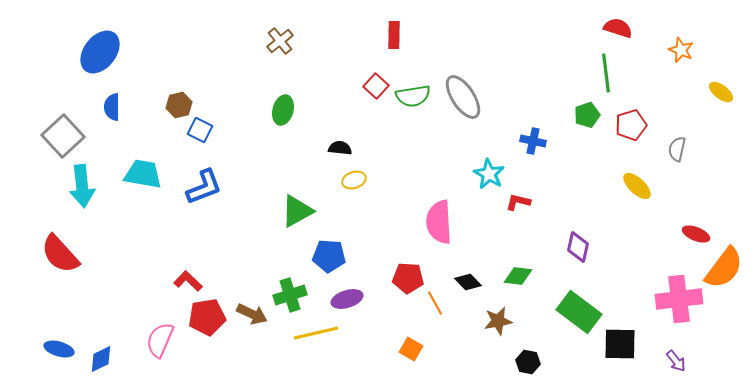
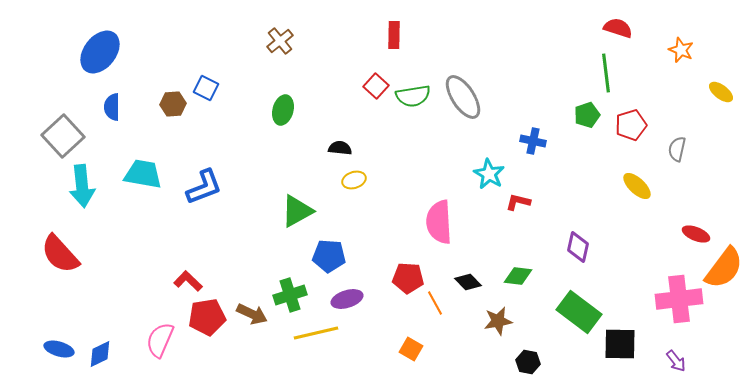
brown hexagon at (179, 105): moved 6 px left, 1 px up; rotated 10 degrees clockwise
blue square at (200, 130): moved 6 px right, 42 px up
blue diamond at (101, 359): moved 1 px left, 5 px up
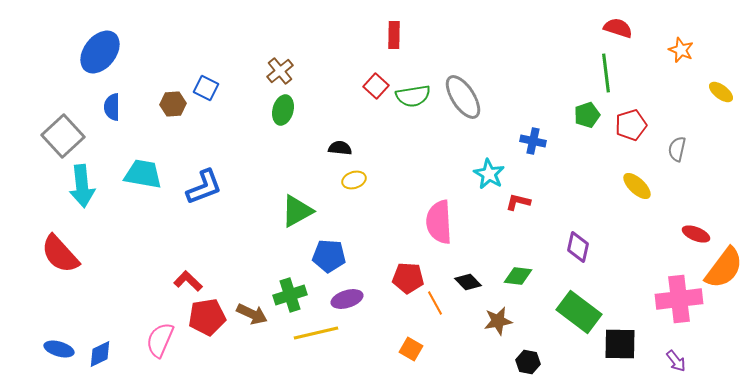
brown cross at (280, 41): moved 30 px down
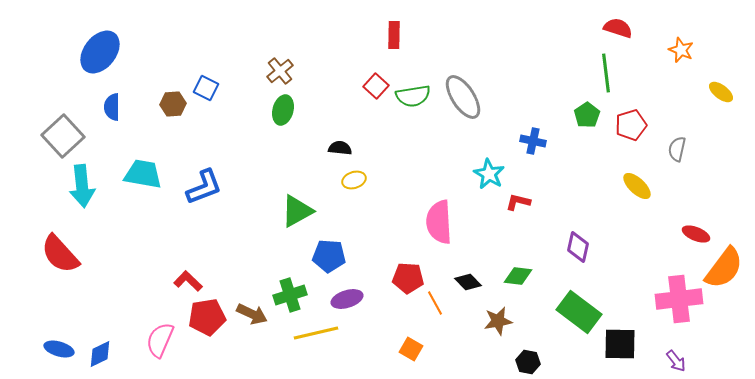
green pentagon at (587, 115): rotated 15 degrees counterclockwise
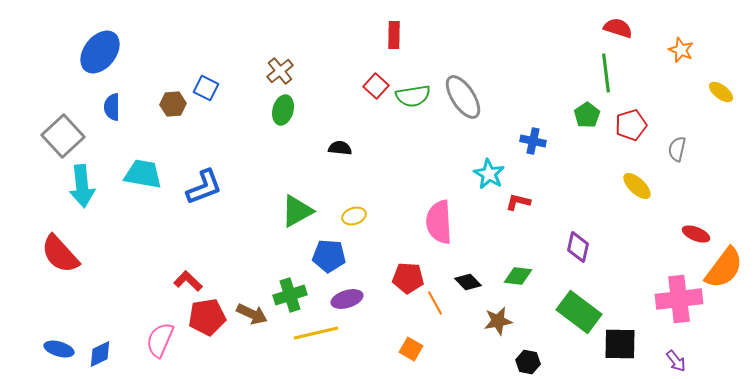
yellow ellipse at (354, 180): moved 36 px down
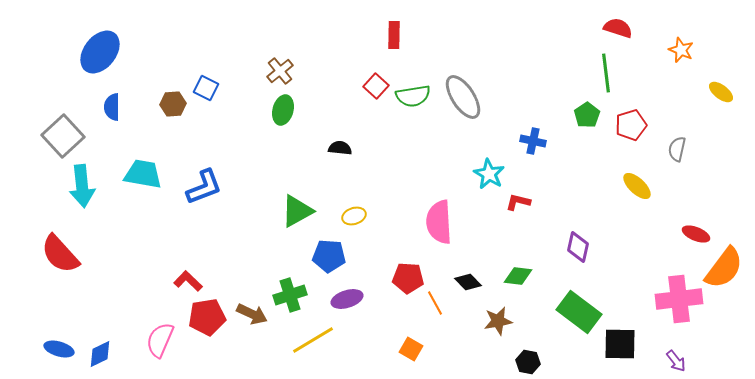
yellow line at (316, 333): moved 3 px left, 7 px down; rotated 18 degrees counterclockwise
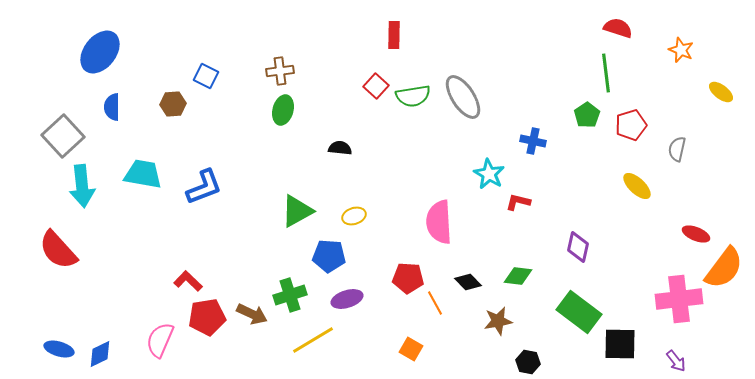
brown cross at (280, 71): rotated 32 degrees clockwise
blue square at (206, 88): moved 12 px up
red semicircle at (60, 254): moved 2 px left, 4 px up
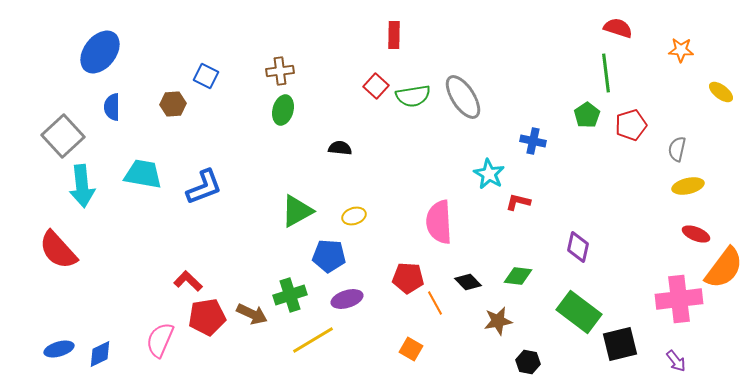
orange star at (681, 50): rotated 20 degrees counterclockwise
yellow ellipse at (637, 186): moved 51 px right; rotated 56 degrees counterclockwise
black square at (620, 344): rotated 15 degrees counterclockwise
blue ellipse at (59, 349): rotated 32 degrees counterclockwise
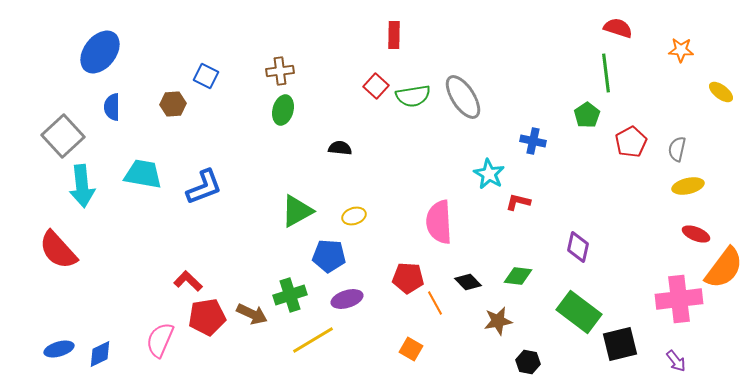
red pentagon at (631, 125): moved 17 px down; rotated 12 degrees counterclockwise
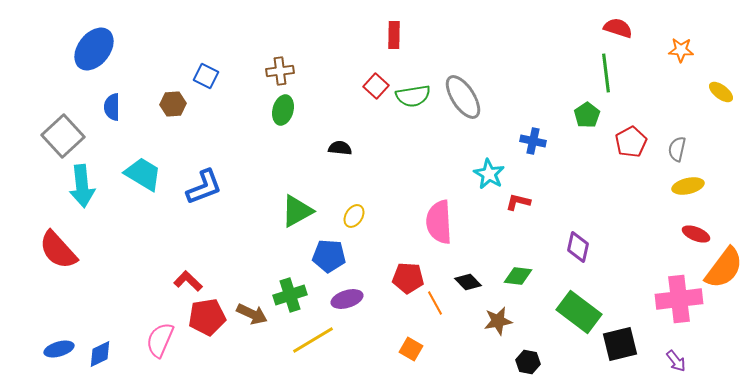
blue ellipse at (100, 52): moved 6 px left, 3 px up
cyan trapezoid at (143, 174): rotated 21 degrees clockwise
yellow ellipse at (354, 216): rotated 40 degrees counterclockwise
